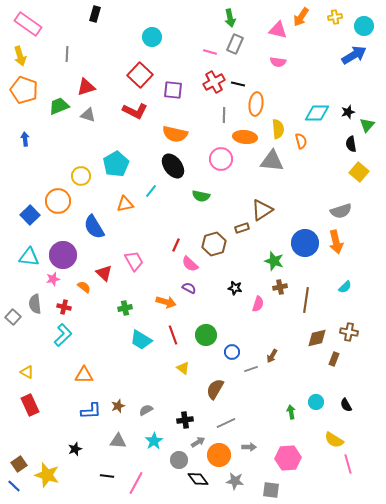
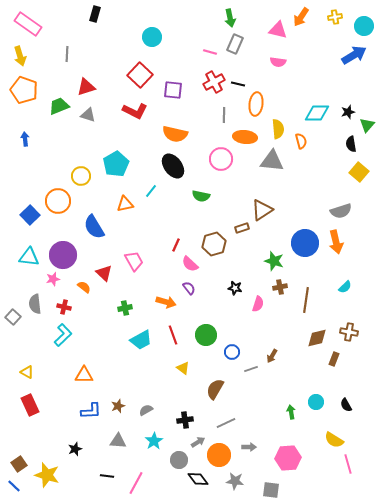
purple semicircle at (189, 288): rotated 24 degrees clockwise
cyan trapezoid at (141, 340): rotated 60 degrees counterclockwise
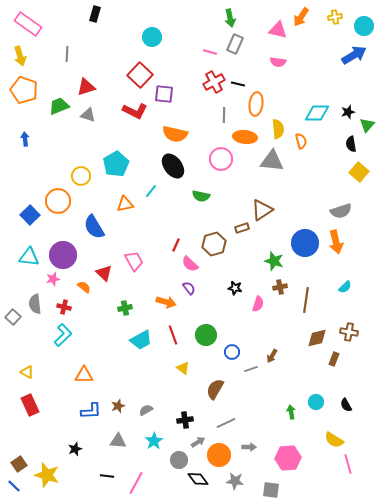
purple square at (173, 90): moved 9 px left, 4 px down
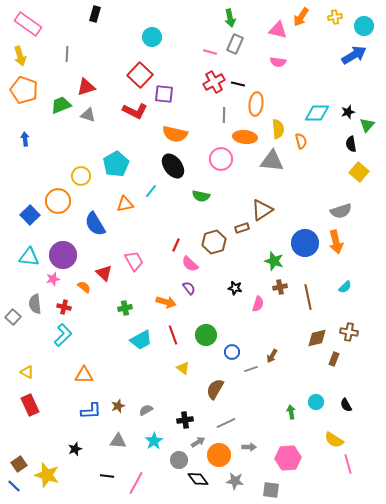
green trapezoid at (59, 106): moved 2 px right, 1 px up
blue semicircle at (94, 227): moved 1 px right, 3 px up
brown hexagon at (214, 244): moved 2 px up
brown line at (306, 300): moved 2 px right, 3 px up; rotated 20 degrees counterclockwise
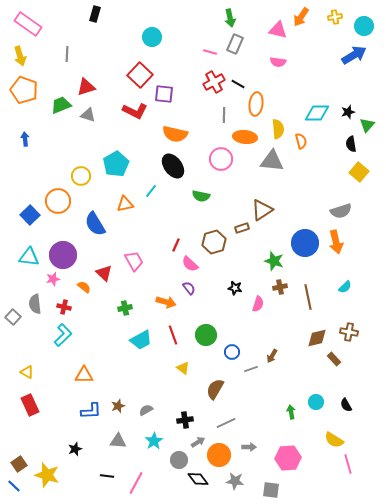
black line at (238, 84): rotated 16 degrees clockwise
brown rectangle at (334, 359): rotated 64 degrees counterclockwise
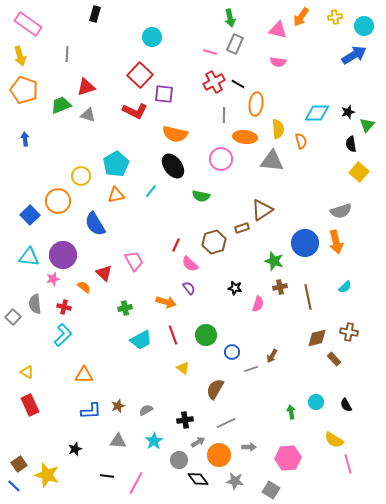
orange triangle at (125, 204): moved 9 px left, 9 px up
gray square at (271, 490): rotated 24 degrees clockwise
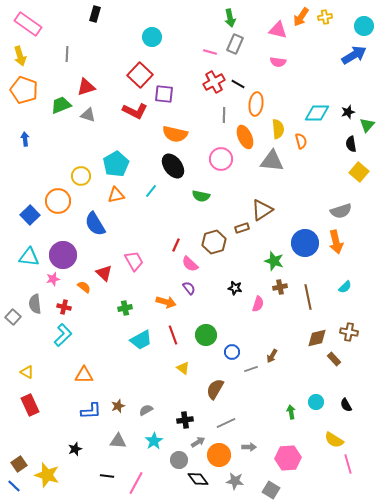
yellow cross at (335, 17): moved 10 px left
orange ellipse at (245, 137): rotated 60 degrees clockwise
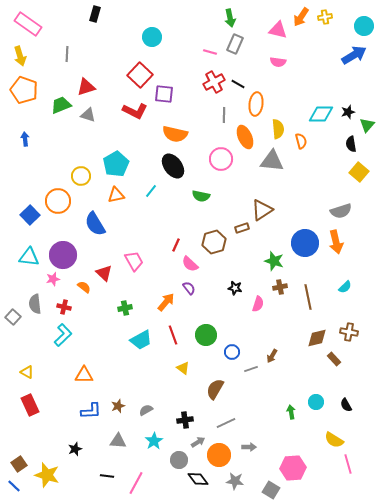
cyan diamond at (317, 113): moved 4 px right, 1 px down
orange arrow at (166, 302): rotated 66 degrees counterclockwise
pink hexagon at (288, 458): moved 5 px right, 10 px down
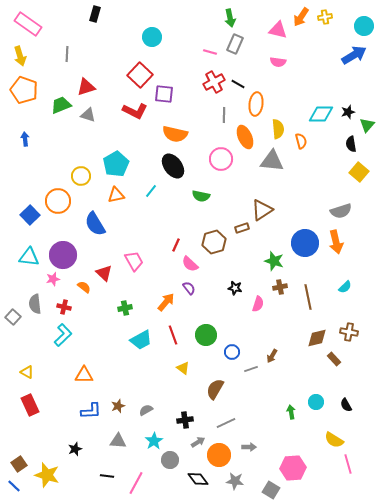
gray circle at (179, 460): moved 9 px left
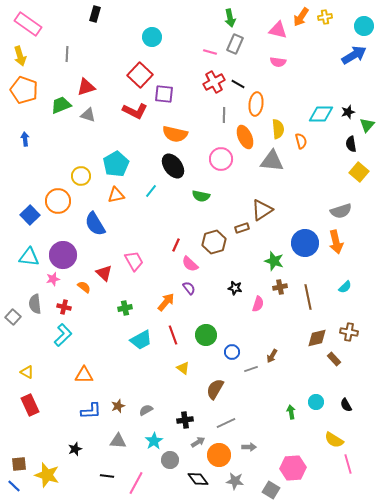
brown square at (19, 464): rotated 28 degrees clockwise
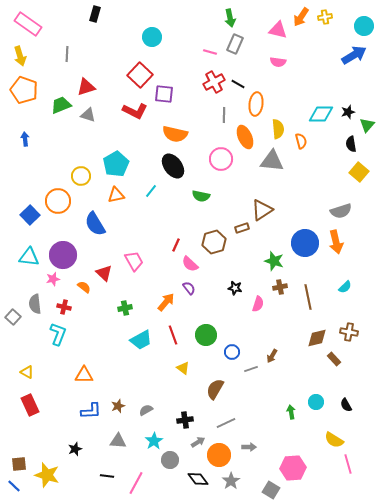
cyan L-shape at (63, 335): moved 5 px left, 1 px up; rotated 25 degrees counterclockwise
gray star at (235, 481): moved 4 px left; rotated 30 degrees clockwise
